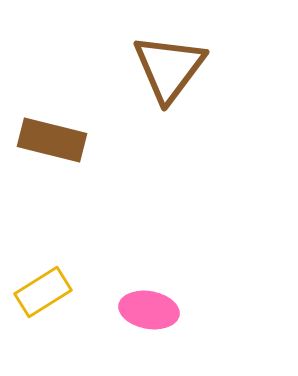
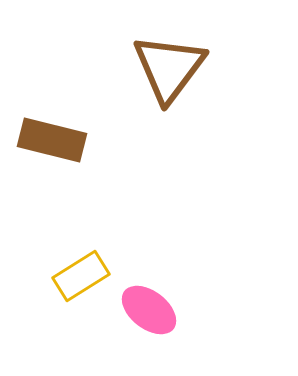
yellow rectangle: moved 38 px right, 16 px up
pink ellipse: rotated 28 degrees clockwise
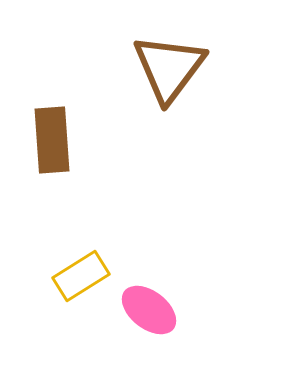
brown rectangle: rotated 72 degrees clockwise
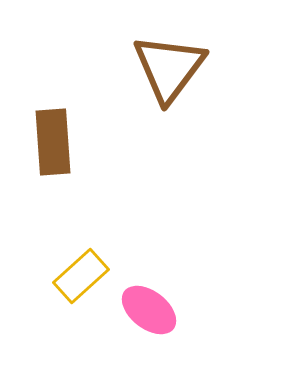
brown rectangle: moved 1 px right, 2 px down
yellow rectangle: rotated 10 degrees counterclockwise
